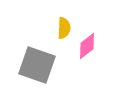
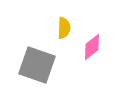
pink diamond: moved 5 px right, 1 px down
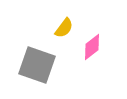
yellow semicircle: rotated 35 degrees clockwise
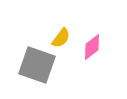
yellow semicircle: moved 3 px left, 10 px down
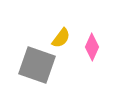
pink diamond: rotated 28 degrees counterclockwise
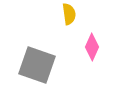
yellow semicircle: moved 8 px right, 24 px up; rotated 45 degrees counterclockwise
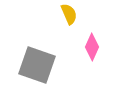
yellow semicircle: rotated 15 degrees counterclockwise
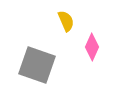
yellow semicircle: moved 3 px left, 7 px down
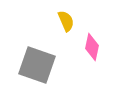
pink diamond: rotated 12 degrees counterclockwise
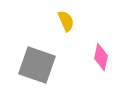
pink diamond: moved 9 px right, 10 px down
